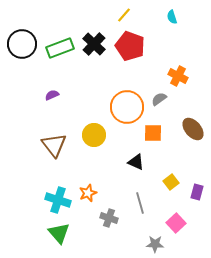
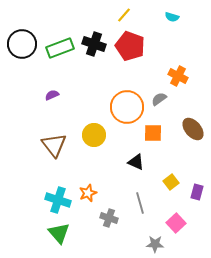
cyan semicircle: rotated 56 degrees counterclockwise
black cross: rotated 25 degrees counterclockwise
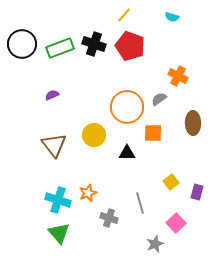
brown ellipse: moved 6 px up; rotated 40 degrees clockwise
black triangle: moved 9 px left, 9 px up; rotated 24 degrees counterclockwise
gray star: rotated 24 degrees counterclockwise
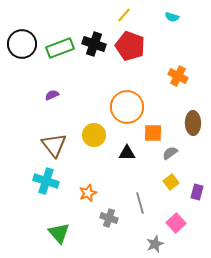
gray semicircle: moved 11 px right, 54 px down
cyan cross: moved 12 px left, 19 px up
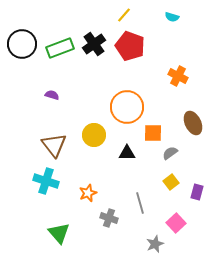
black cross: rotated 35 degrees clockwise
purple semicircle: rotated 40 degrees clockwise
brown ellipse: rotated 25 degrees counterclockwise
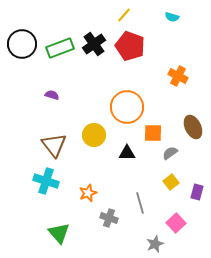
brown ellipse: moved 4 px down
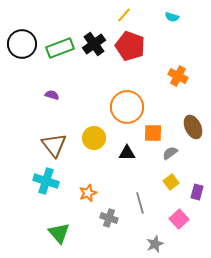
yellow circle: moved 3 px down
pink square: moved 3 px right, 4 px up
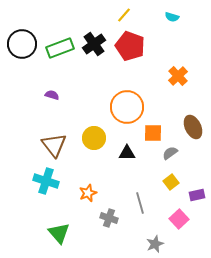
orange cross: rotated 18 degrees clockwise
purple rectangle: moved 3 px down; rotated 63 degrees clockwise
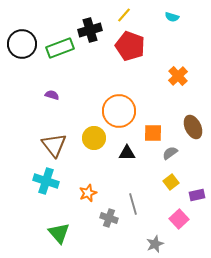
black cross: moved 4 px left, 14 px up; rotated 20 degrees clockwise
orange circle: moved 8 px left, 4 px down
gray line: moved 7 px left, 1 px down
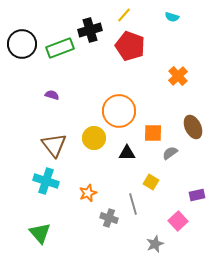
yellow square: moved 20 px left; rotated 21 degrees counterclockwise
pink square: moved 1 px left, 2 px down
green triangle: moved 19 px left
